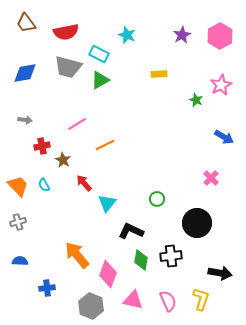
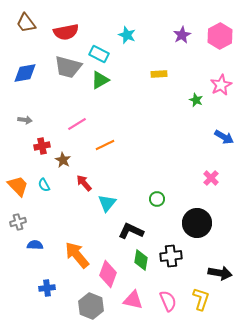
blue semicircle: moved 15 px right, 16 px up
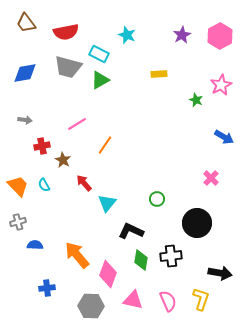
orange line: rotated 30 degrees counterclockwise
gray hexagon: rotated 20 degrees counterclockwise
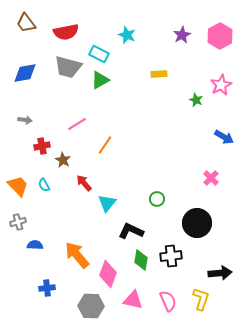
black arrow: rotated 15 degrees counterclockwise
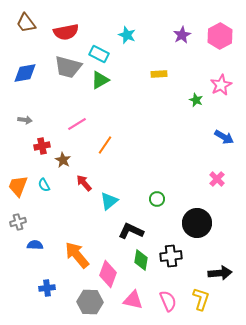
pink cross: moved 6 px right, 1 px down
orange trapezoid: rotated 115 degrees counterclockwise
cyan triangle: moved 2 px right, 2 px up; rotated 12 degrees clockwise
gray hexagon: moved 1 px left, 4 px up
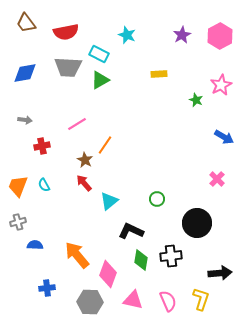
gray trapezoid: rotated 12 degrees counterclockwise
brown star: moved 22 px right
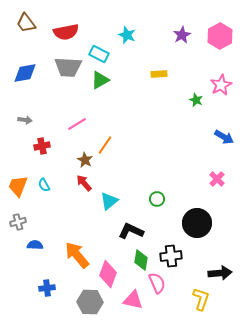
pink semicircle: moved 11 px left, 18 px up
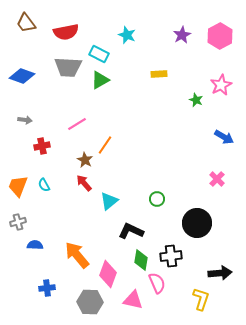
blue diamond: moved 3 px left, 3 px down; rotated 30 degrees clockwise
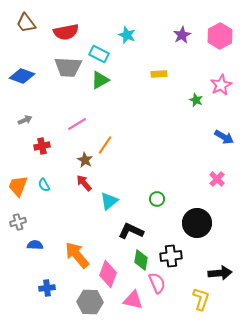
gray arrow: rotated 32 degrees counterclockwise
